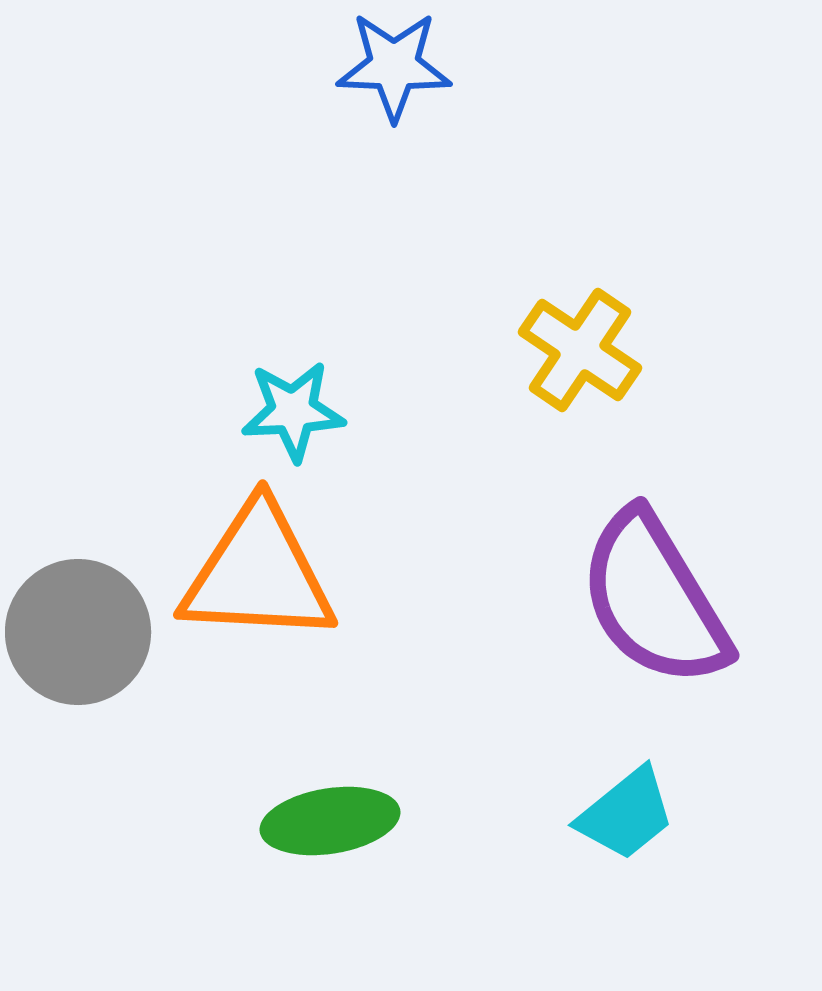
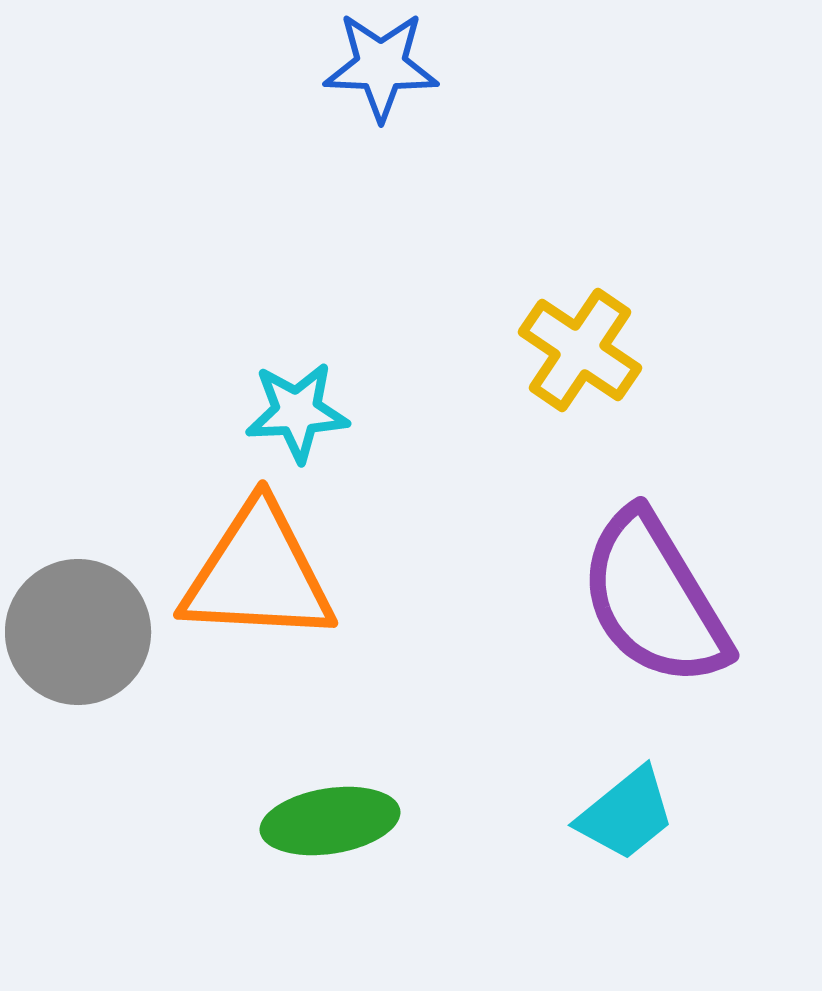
blue star: moved 13 px left
cyan star: moved 4 px right, 1 px down
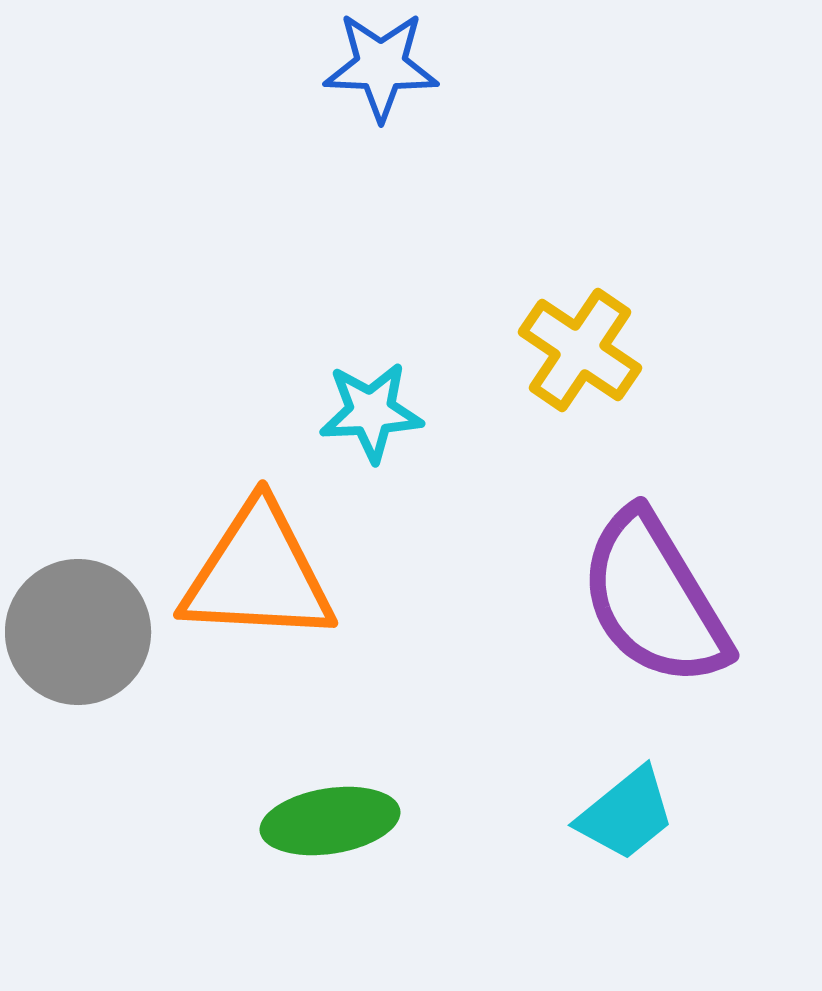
cyan star: moved 74 px right
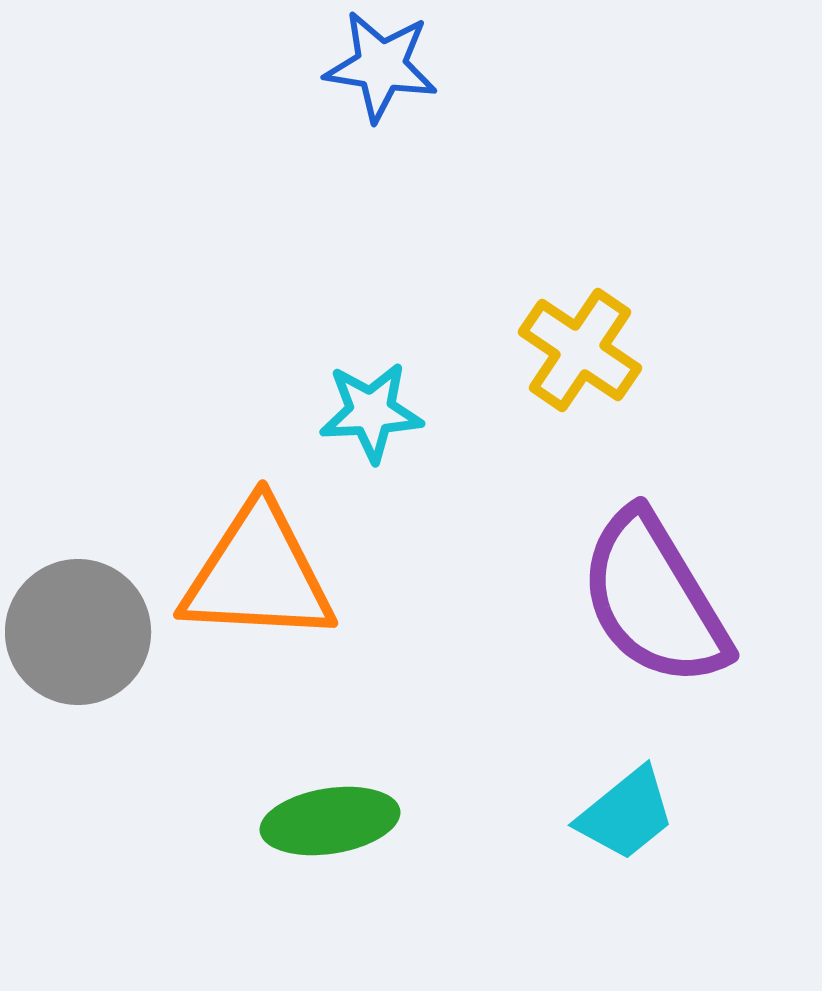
blue star: rotated 7 degrees clockwise
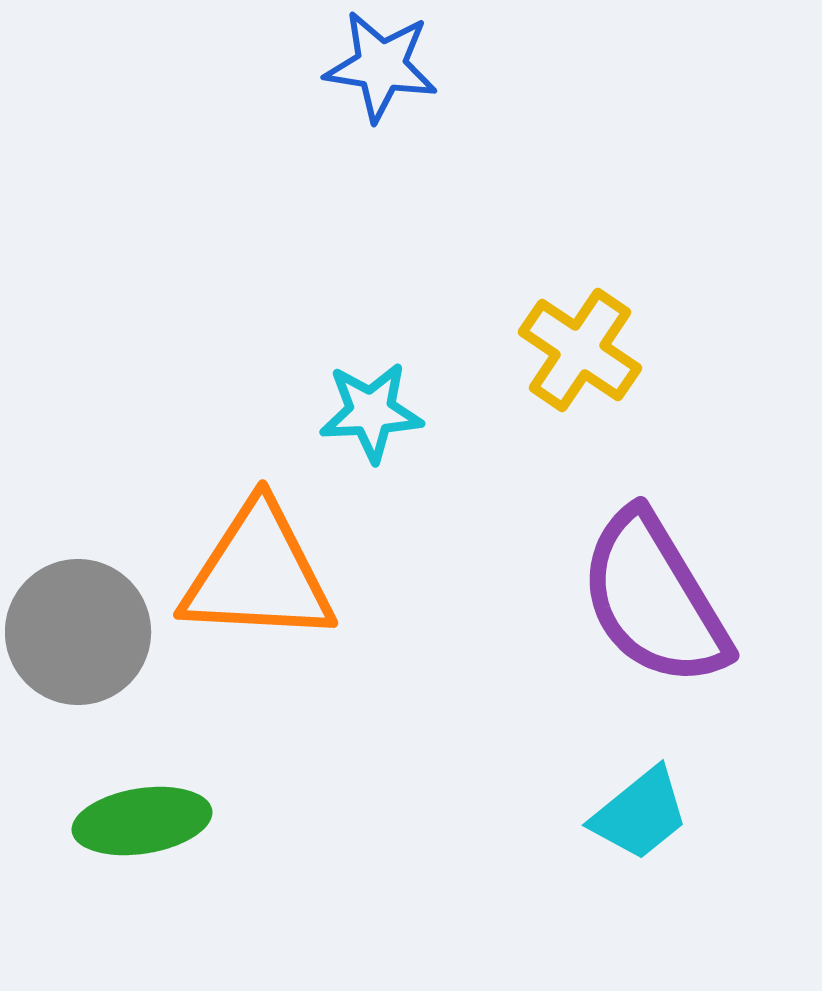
cyan trapezoid: moved 14 px right
green ellipse: moved 188 px left
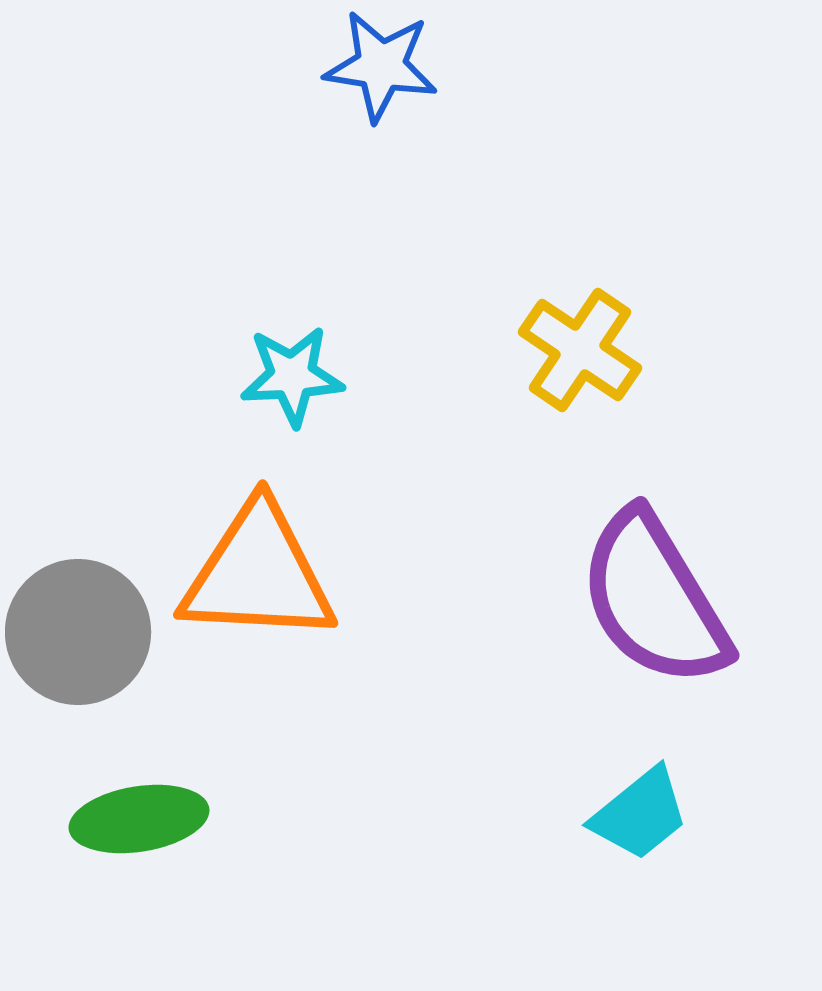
cyan star: moved 79 px left, 36 px up
green ellipse: moved 3 px left, 2 px up
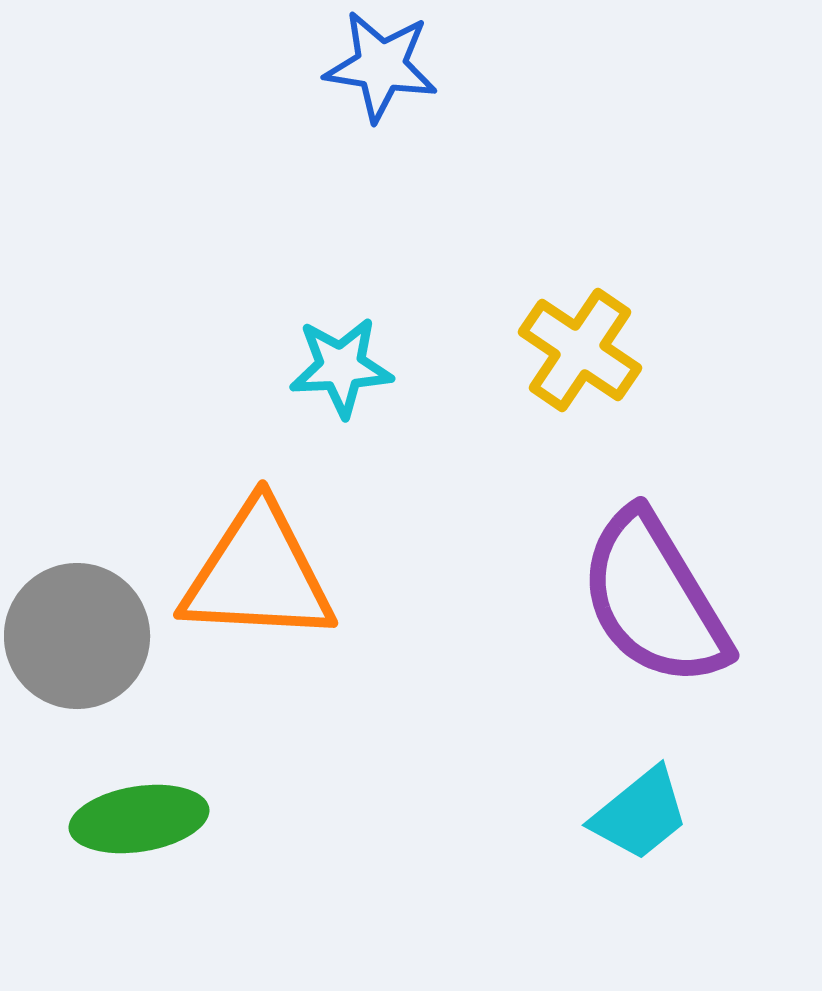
cyan star: moved 49 px right, 9 px up
gray circle: moved 1 px left, 4 px down
